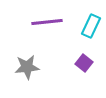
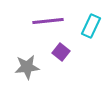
purple line: moved 1 px right, 1 px up
purple square: moved 23 px left, 11 px up
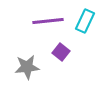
cyan rectangle: moved 6 px left, 5 px up
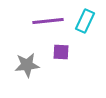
purple square: rotated 36 degrees counterclockwise
gray star: moved 2 px up
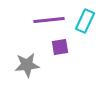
purple line: moved 1 px right, 1 px up
purple square: moved 1 px left, 5 px up; rotated 12 degrees counterclockwise
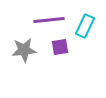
cyan rectangle: moved 5 px down
gray star: moved 3 px left, 15 px up
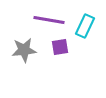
purple line: rotated 16 degrees clockwise
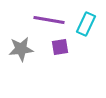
cyan rectangle: moved 1 px right, 2 px up
gray star: moved 3 px left, 1 px up
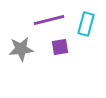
purple line: rotated 24 degrees counterclockwise
cyan rectangle: rotated 10 degrees counterclockwise
